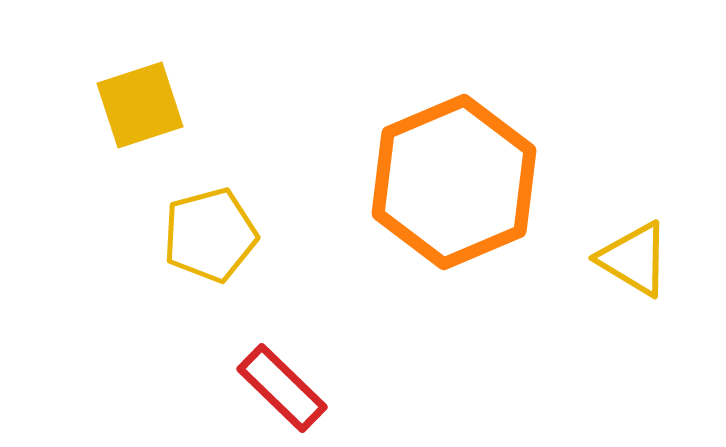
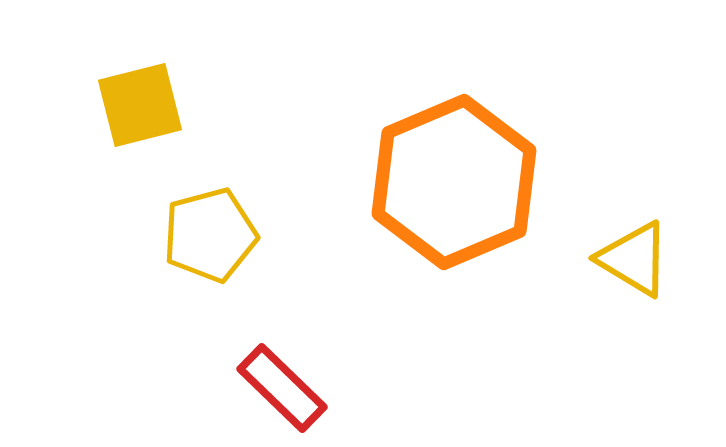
yellow square: rotated 4 degrees clockwise
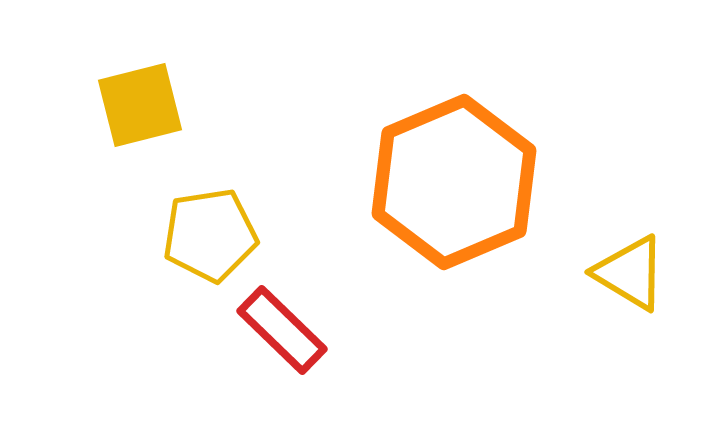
yellow pentagon: rotated 6 degrees clockwise
yellow triangle: moved 4 px left, 14 px down
red rectangle: moved 58 px up
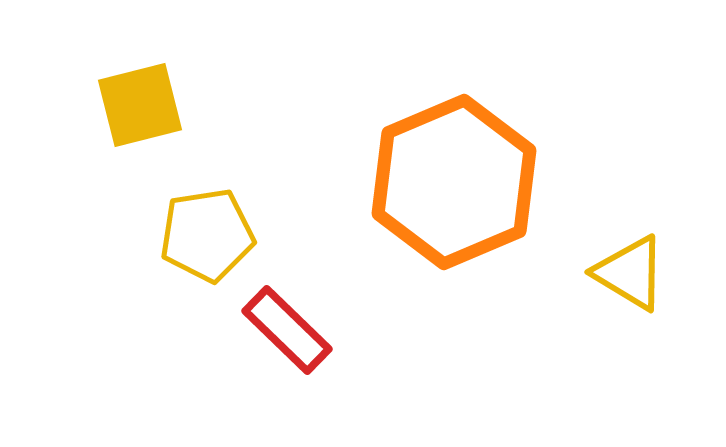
yellow pentagon: moved 3 px left
red rectangle: moved 5 px right
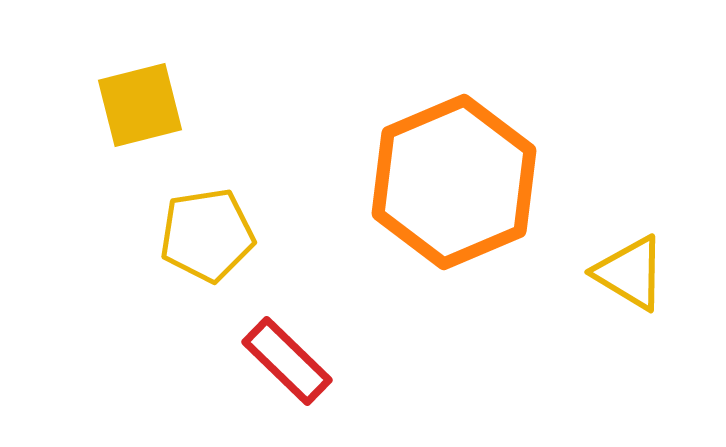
red rectangle: moved 31 px down
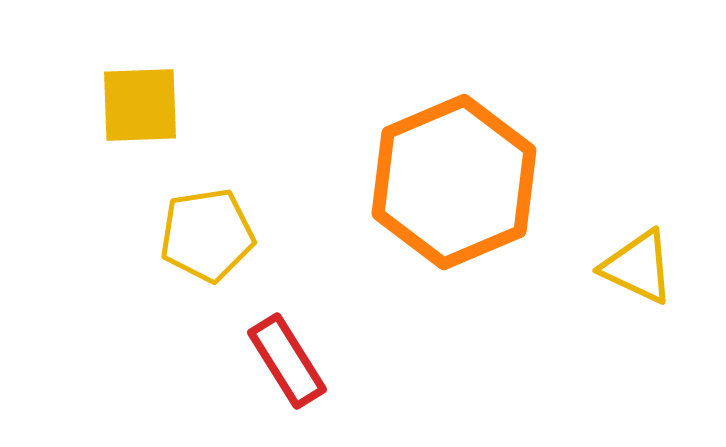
yellow square: rotated 12 degrees clockwise
yellow triangle: moved 8 px right, 6 px up; rotated 6 degrees counterclockwise
red rectangle: rotated 14 degrees clockwise
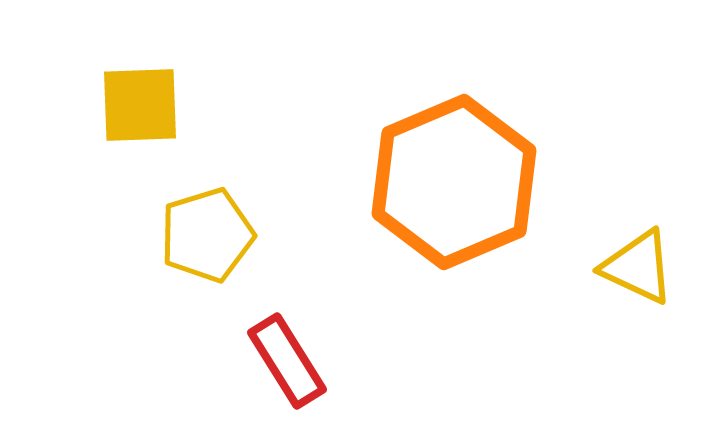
yellow pentagon: rotated 8 degrees counterclockwise
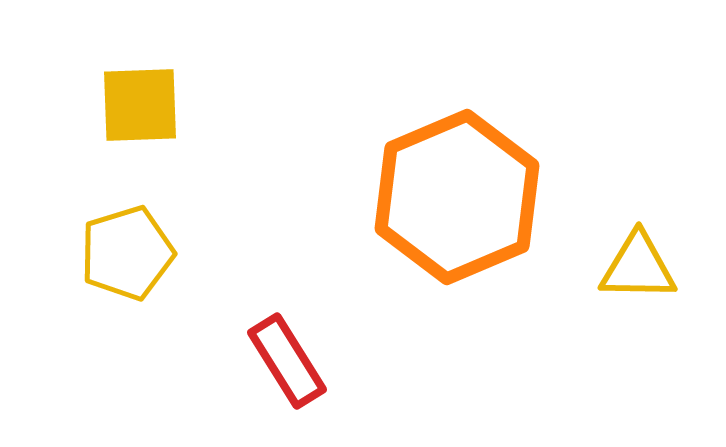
orange hexagon: moved 3 px right, 15 px down
yellow pentagon: moved 80 px left, 18 px down
yellow triangle: rotated 24 degrees counterclockwise
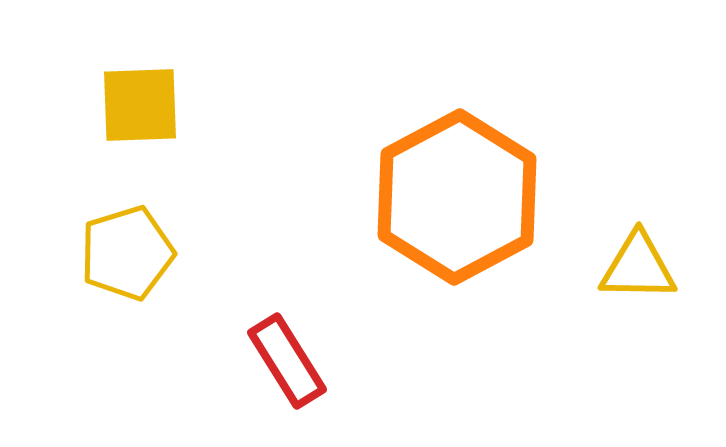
orange hexagon: rotated 5 degrees counterclockwise
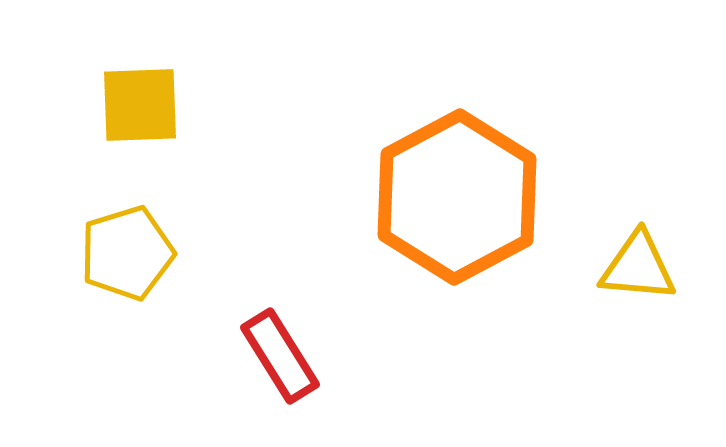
yellow triangle: rotated 4 degrees clockwise
red rectangle: moved 7 px left, 5 px up
